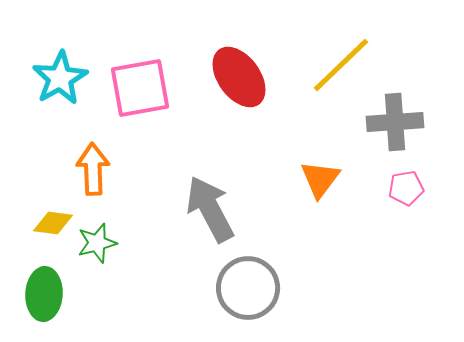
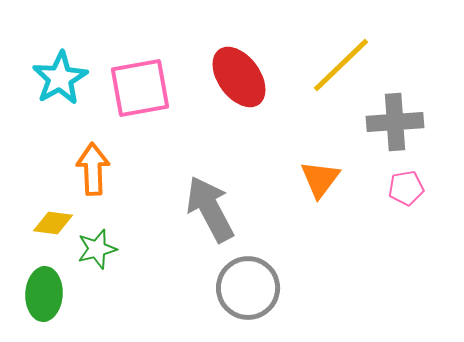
green star: moved 6 px down
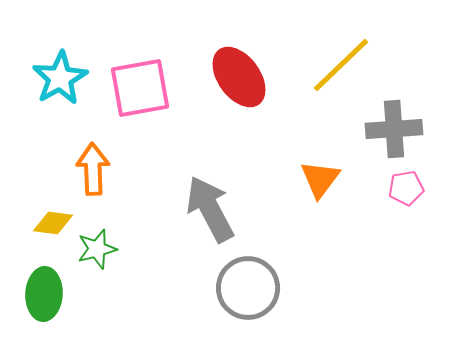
gray cross: moved 1 px left, 7 px down
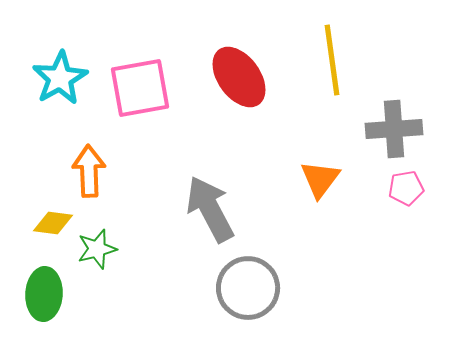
yellow line: moved 9 px left, 5 px up; rotated 54 degrees counterclockwise
orange arrow: moved 4 px left, 2 px down
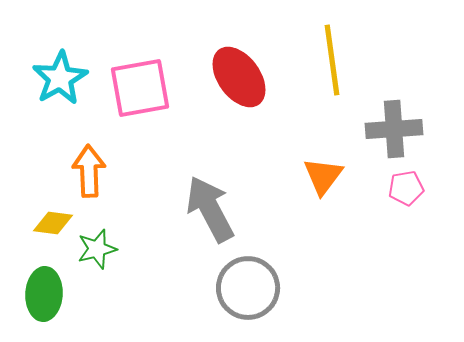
orange triangle: moved 3 px right, 3 px up
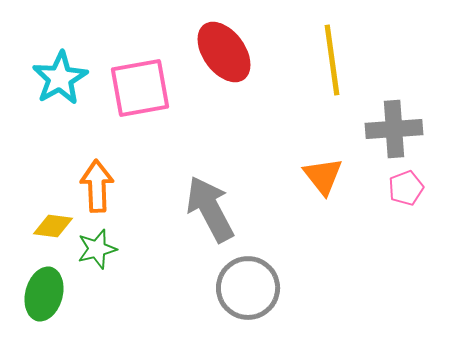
red ellipse: moved 15 px left, 25 px up
orange arrow: moved 8 px right, 15 px down
orange triangle: rotated 15 degrees counterclockwise
pink pentagon: rotated 12 degrees counterclockwise
yellow diamond: moved 3 px down
green ellipse: rotated 12 degrees clockwise
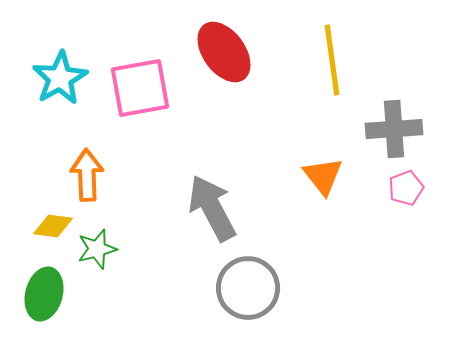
orange arrow: moved 10 px left, 11 px up
gray arrow: moved 2 px right, 1 px up
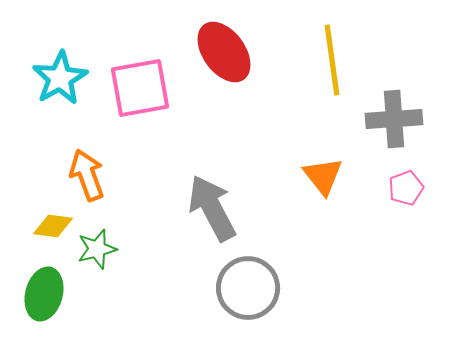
gray cross: moved 10 px up
orange arrow: rotated 18 degrees counterclockwise
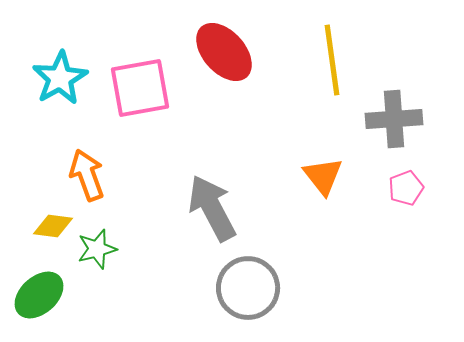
red ellipse: rotated 6 degrees counterclockwise
green ellipse: moved 5 px left, 1 px down; rotated 33 degrees clockwise
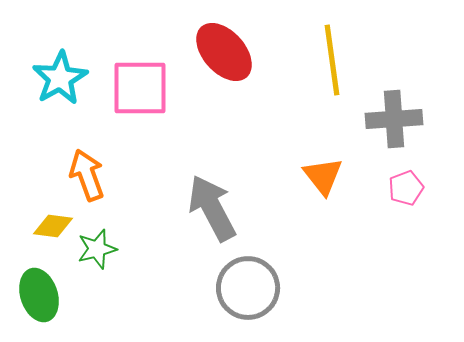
pink square: rotated 10 degrees clockwise
green ellipse: rotated 66 degrees counterclockwise
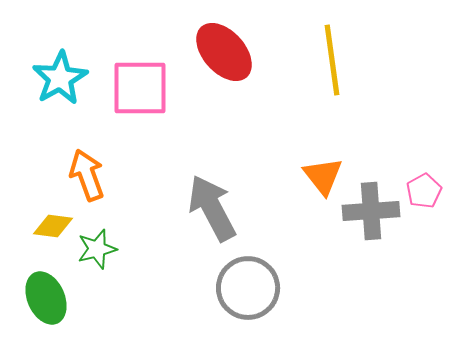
gray cross: moved 23 px left, 92 px down
pink pentagon: moved 18 px right, 3 px down; rotated 8 degrees counterclockwise
green ellipse: moved 7 px right, 3 px down; rotated 6 degrees counterclockwise
